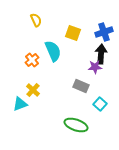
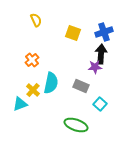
cyan semicircle: moved 2 px left, 32 px down; rotated 35 degrees clockwise
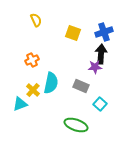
orange cross: rotated 16 degrees clockwise
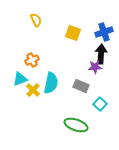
cyan triangle: moved 25 px up
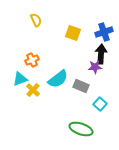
cyan semicircle: moved 7 px right, 4 px up; rotated 40 degrees clockwise
green ellipse: moved 5 px right, 4 px down
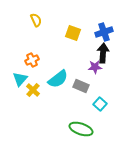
black arrow: moved 2 px right, 1 px up
cyan triangle: rotated 28 degrees counterclockwise
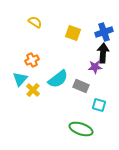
yellow semicircle: moved 1 px left, 2 px down; rotated 32 degrees counterclockwise
cyan square: moved 1 px left, 1 px down; rotated 24 degrees counterclockwise
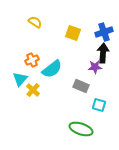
cyan semicircle: moved 6 px left, 10 px up
